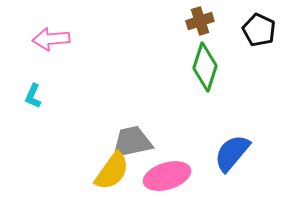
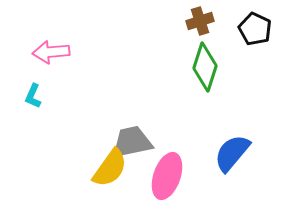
black pentagon: moved 4 px left, 1 px up
pink arrow: moved 13 px down
yellow semicircle: moved 2 px left, 3 px up
pink ellipse: rotated 54 degrees counterclockwise
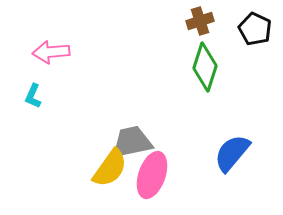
pink ellipse: moved 15 px left, 1 px up
